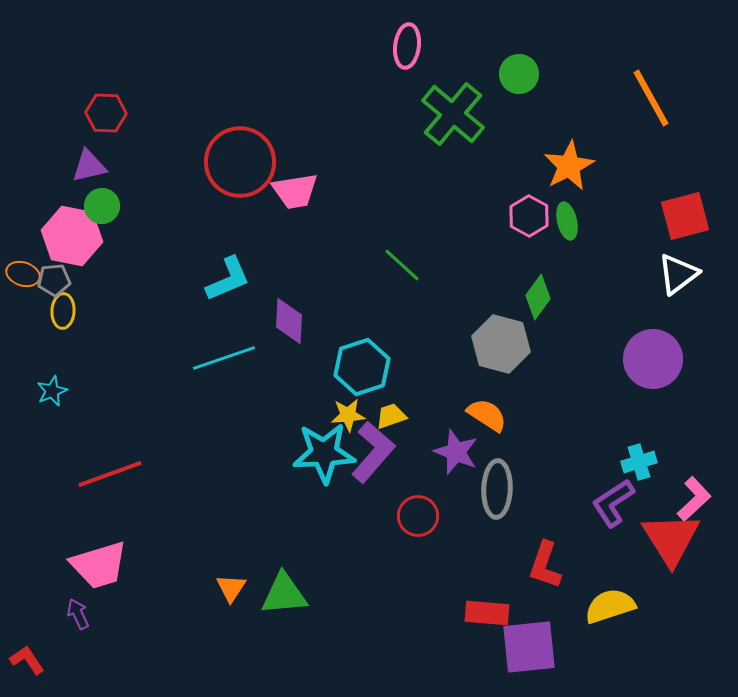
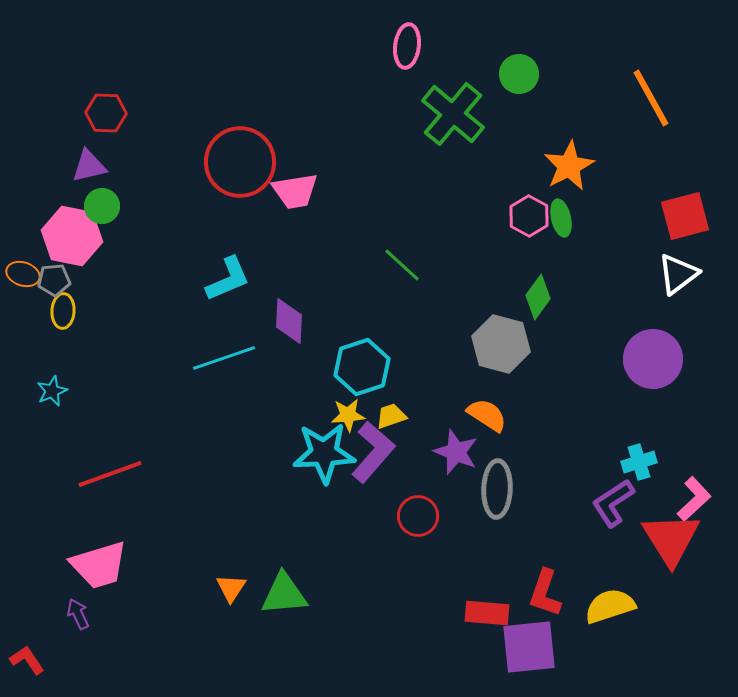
green ellipse at (567, 221): moved 6 px left, 3 px up
red L-shape at (545, 565): moved 28 px down
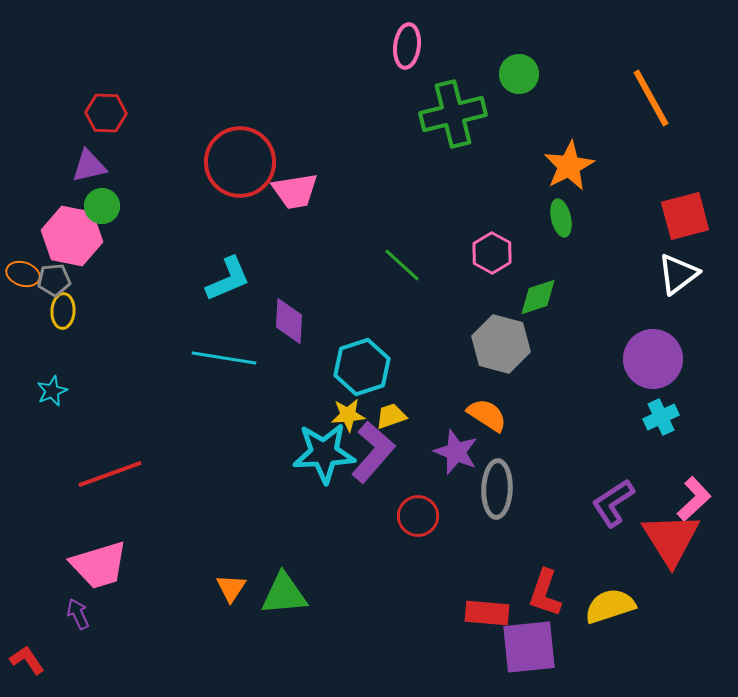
green cross at (453, 114): rotated 36 degrees clockwise
pink hexagon at (529, 216): moved 37 px left, 37 px down
green diamond at (538, 297): rotated 36 degrees clockwise
cyan line at (224, 358): rotated 28 degrees clockwise
cyan cross at (639, 462): moved 22 px right, 45 px up; rotated 8 degrees counterclockwise
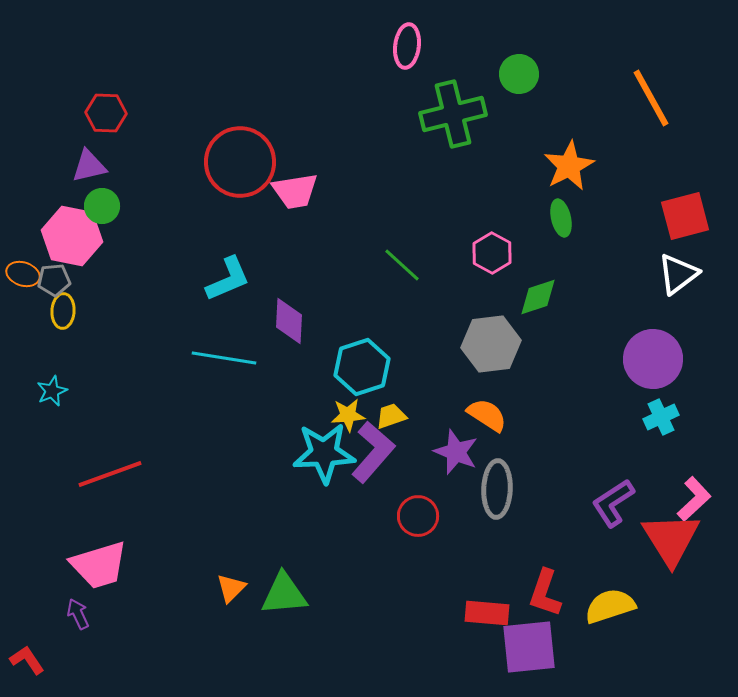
gray hexagon at (501, 344): moved 10 px left; rotated 22 degrees counterclockwise
orange triangle at (231, 588): rotated 12 degrees clockwise
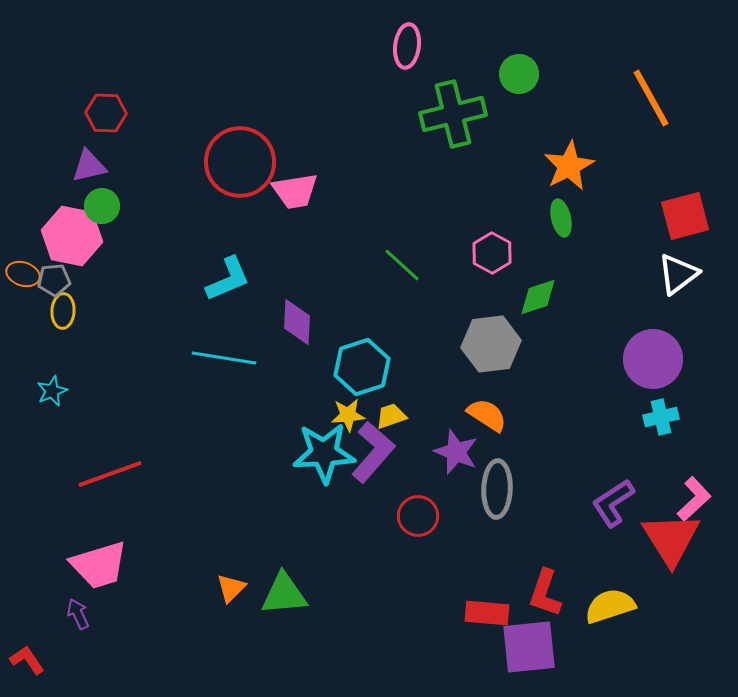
purple diamond at (289, 321): moved 8 px right, 1 px down
cyan cross at (661, 417): rotated 12 degrees clockwise
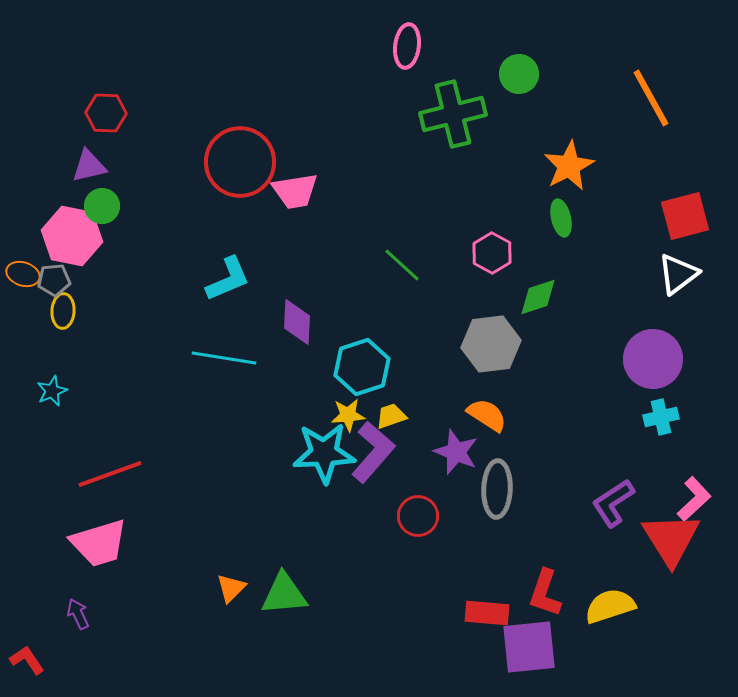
pink trapezoid at (99, 565): moved 22 px up
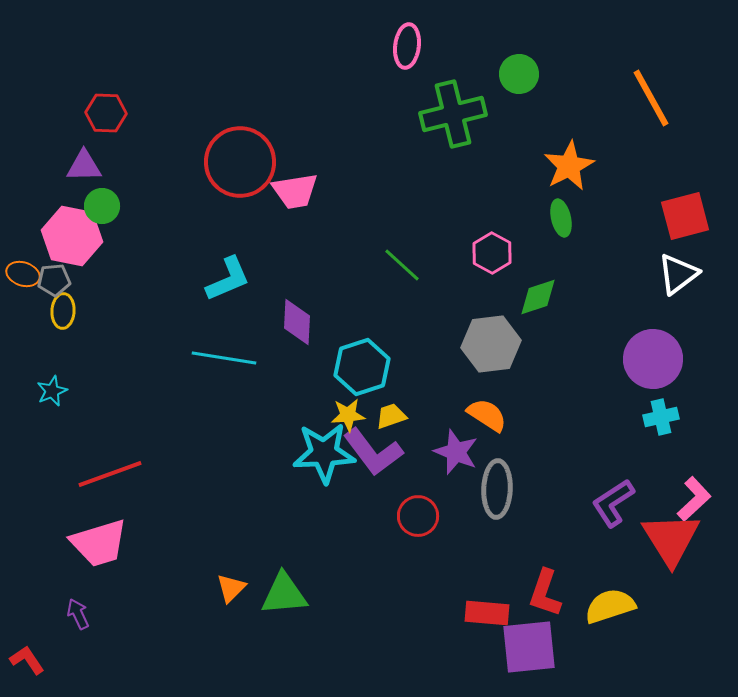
purple triangle at (89, 166): moved 5 px left; rotated 12 degrees clockwise
purple L-shape at (373, 452): rotated 102 degrees clockwise
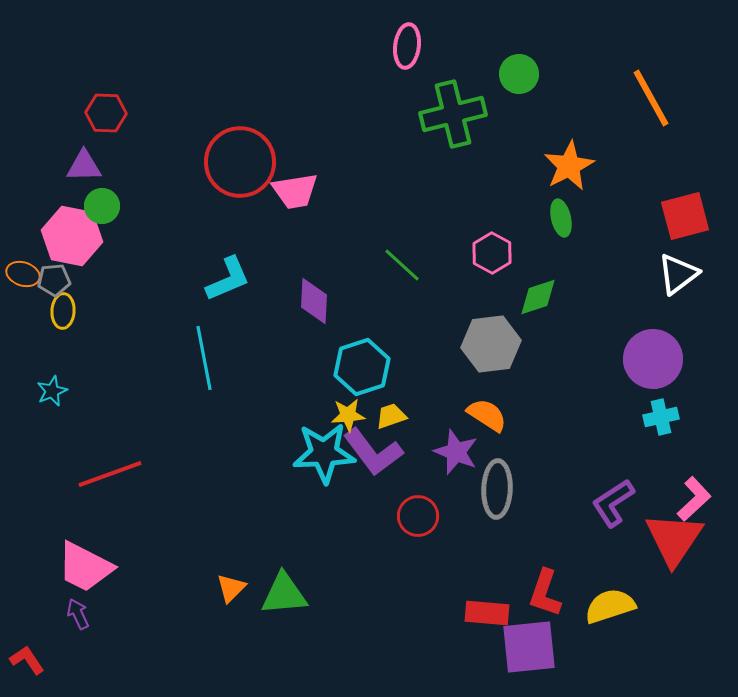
purple diamond at (297, 322): moved 17 px right, 21 px up
cyan line at (224, 358): moved 20 px left; rotated 70 degrees clockwise
red triangle at (671, 539): moved 3 px right; rotated 6 degrees clockwise
pink trapezoid at (99, 543): moved 14 px left, 24 px down; rotated 44 degrees clockwise
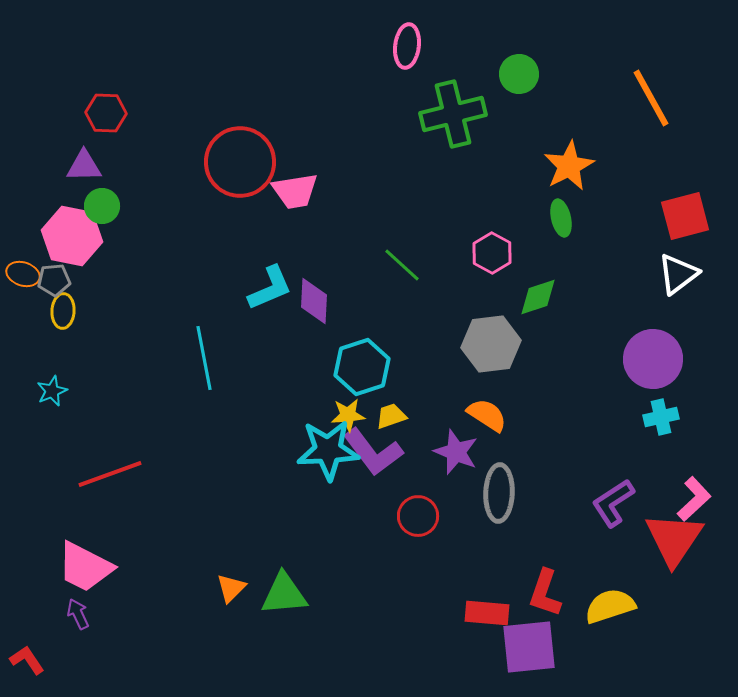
cyan L-shape at (228, 279): moved 42 px right, 9 px down
cyan star at (324, 453): moved 4 px right, 3 px up
gray ellipse at (497, 489): moved 2 px right, 4 px down
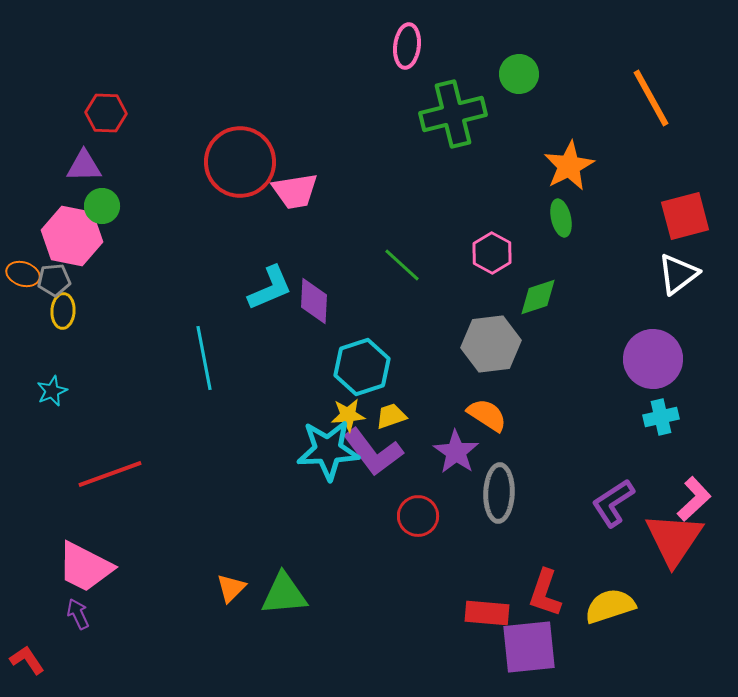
purple star at (456, 452): rotated 12 degrees clockwise
